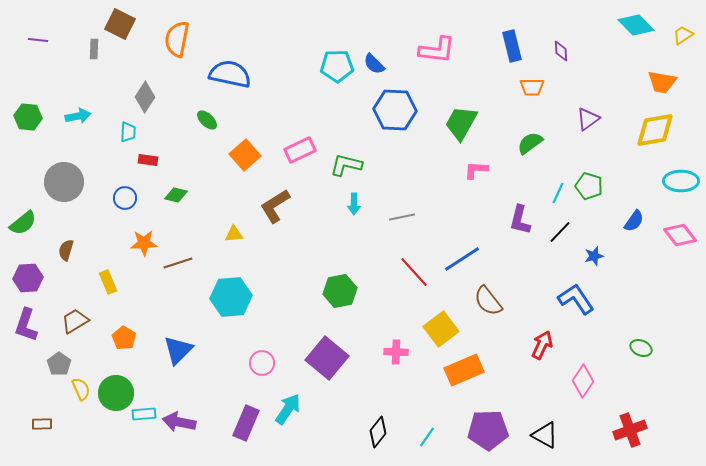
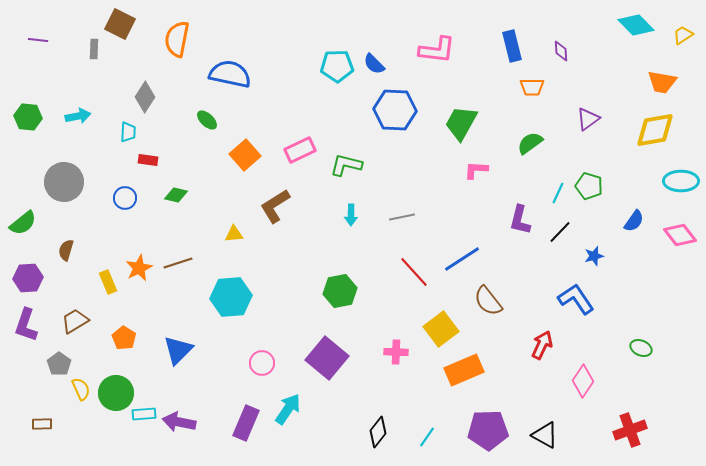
cyan arrow at (354, 204): moved 3 px left, 11 px down
orange star at (144, 243): moved 5 px left, 25 px down; rotated 24 degrees counterclockwise
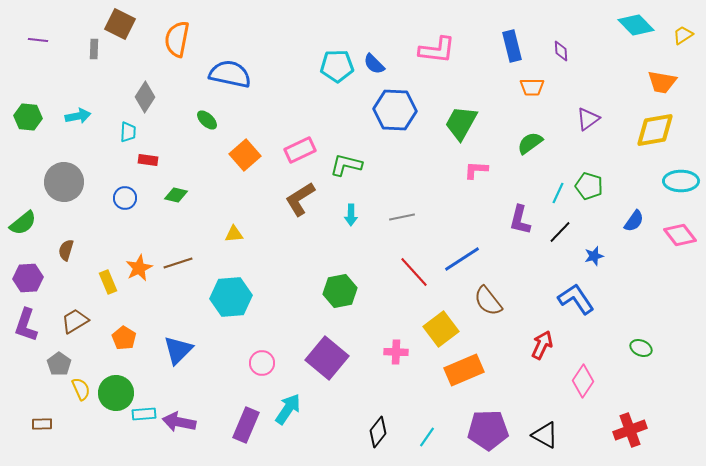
brown L-shape at (275, 206): moved 25 px right, 7 px up
purple rectangle at (246, 423): moved 2 px down
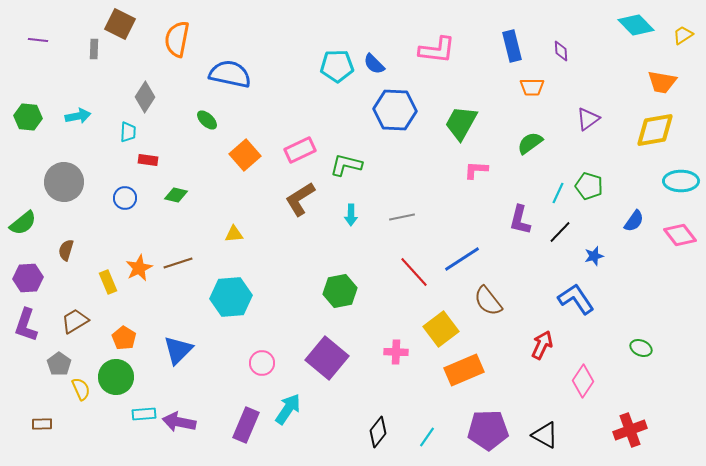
green circle at (116, 393): moved 16 px up
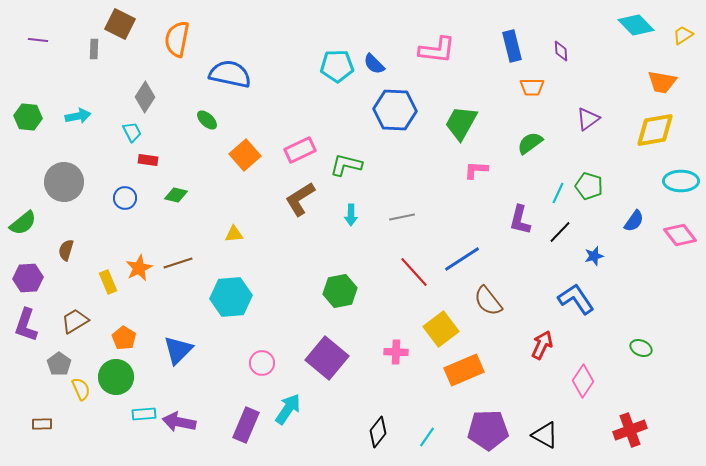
cyan trapezoid at (128, 132): moved 4 px right; rotated 30 degrees counterclockwise
